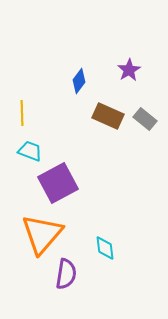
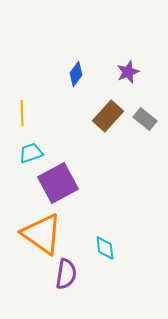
purple star: moved 1 px left, 2 px down; rotated 10 degrees clockwise
blue diamond: moved 3 px left, 7 px up
brown rectangle: rotated 72 degrees counterclockwise
cyan trapezoid: moved 1 px right, 2 px down; rotated 40 degrees counterclockwise
orange triangle: rotated 36 degrees counterclockwise
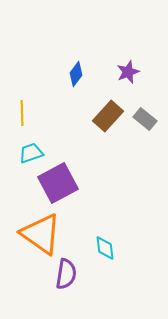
orange triangle: moved 1 px left
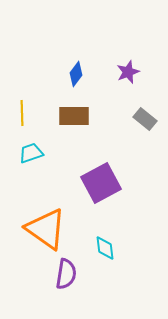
brown rectangle: moved 34 px left; rotated 48 degrees clockwise
purple square: moved 43 px right
orange triangle: moved 5 px right, 5 px up
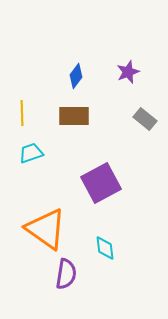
blue diamond: moved 2 px down
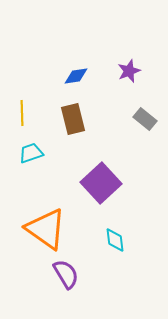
purple star: moved 1 px right, 1 px up
blue diamond: rotated 45 degrees clockwise
brown rectangle: moved 1 px left, 3 px down; rotated 76 degrees clockwise
purple square: rotated 15 degrees counterclockwise
cyan diamond: moved 10 px right, 8 px up
purple semicircle: rotated 40 degrees counterclockwise
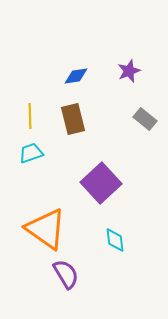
yellow line: moved 8 px right, 3 px down
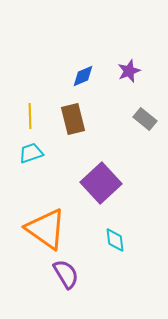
blue diamond: moved 7 px right; rotated 15 degrees counterclockwise
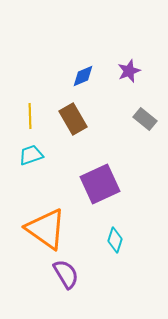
brown rectangle: rotated 16 degrees counterclockwise
cyan trapezoid: moved 2 px down
purple square: moved 1 px left, 1 px down; rotated 18 degrees clockwise
cyan diamond: rotated 25 degrees clockwise
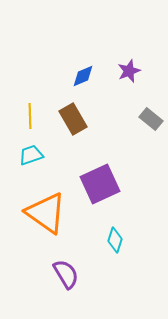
gray rectangle: moved 6 px right
orange triangle: moved 16 px up
